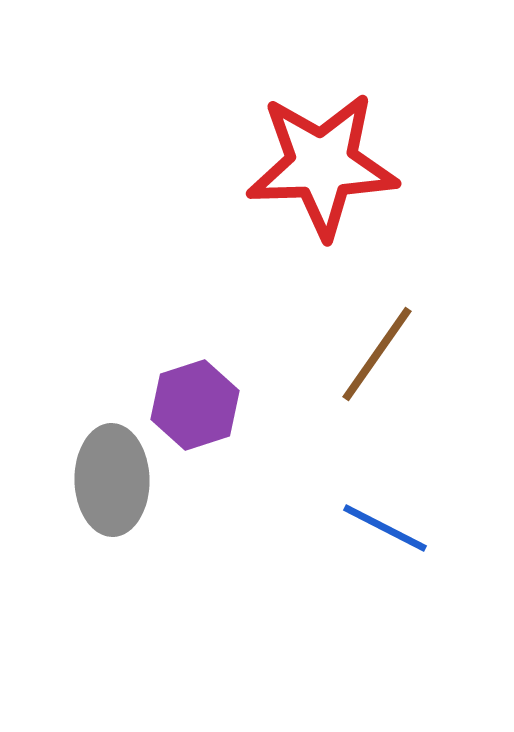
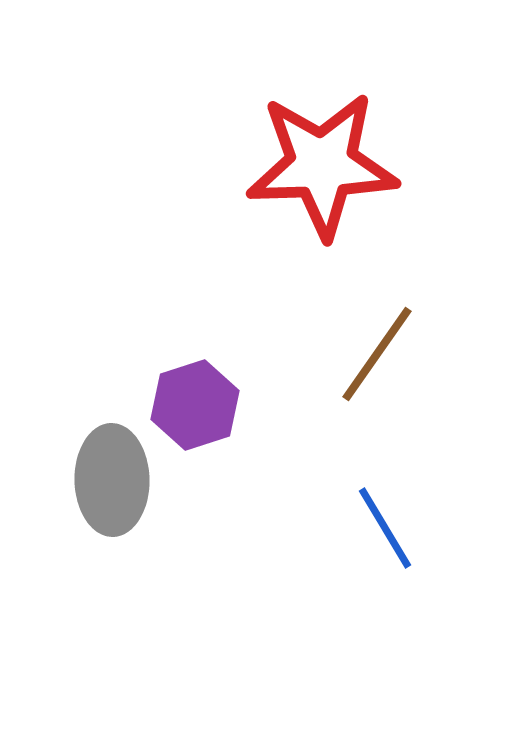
blue line: rotated 32 degrees clockwise
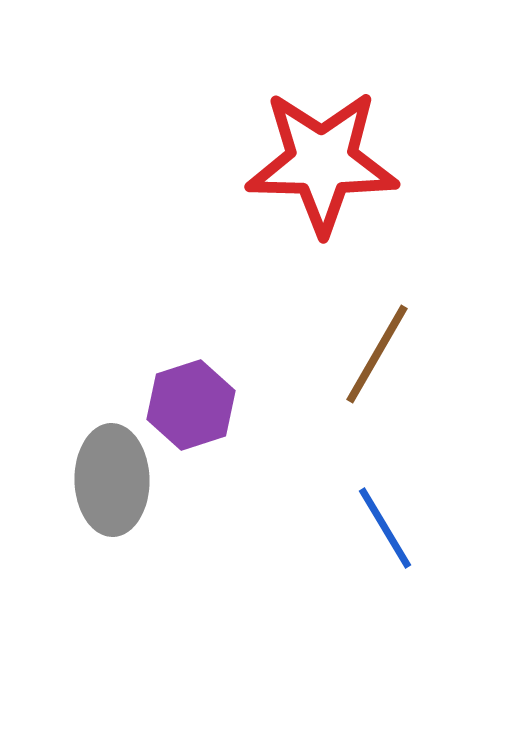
red star: moved 3 px up; rotated 3 degrees clockwise
brown line: rotated 5 degrees counterclockwise
purple hexagon: moved 4 px left
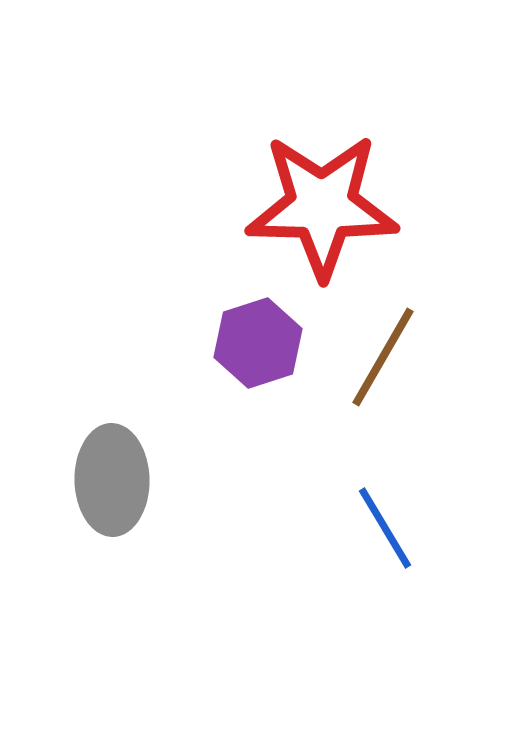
red star: moved 44 px down
brown line: moved 6 px right, 3 px down
purple hexagon: moved 67 px right, 62 px up
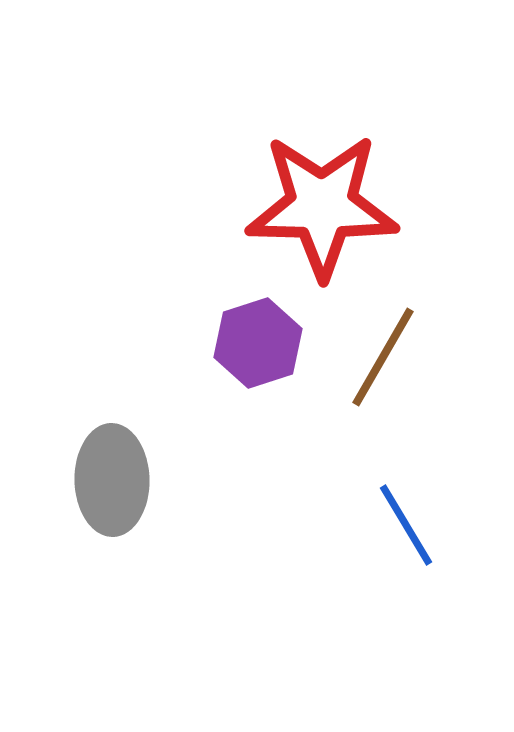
blue line: moved 21 px right, 3 px up
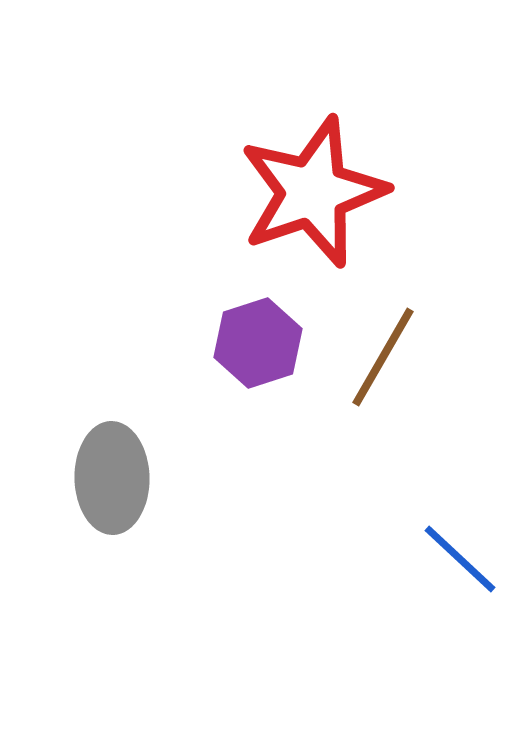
red star: moved 9 px left, 14 px up; rotated 20 degrees counterclockwise
gray ellipse: moved 2 px up
blue line: moved 54 px right, 34 px down; rotated 16 degrees counterclockwise
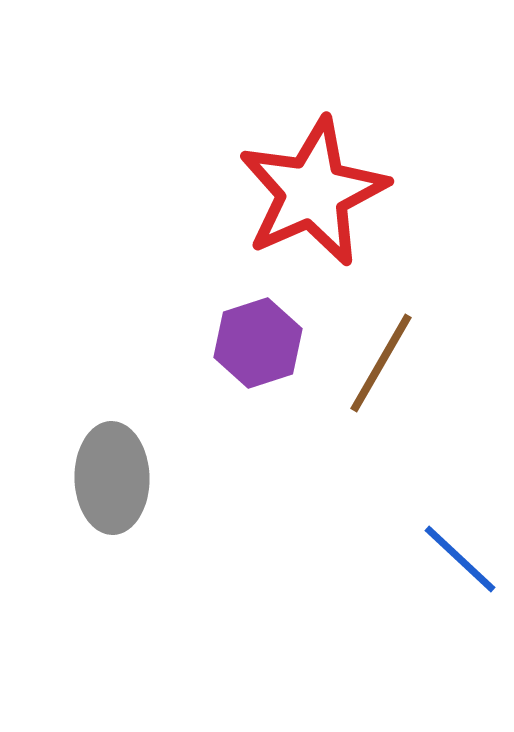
red star: rotated 5 degrees counterclockwise
brown line: moved 2 px left, 6 px down
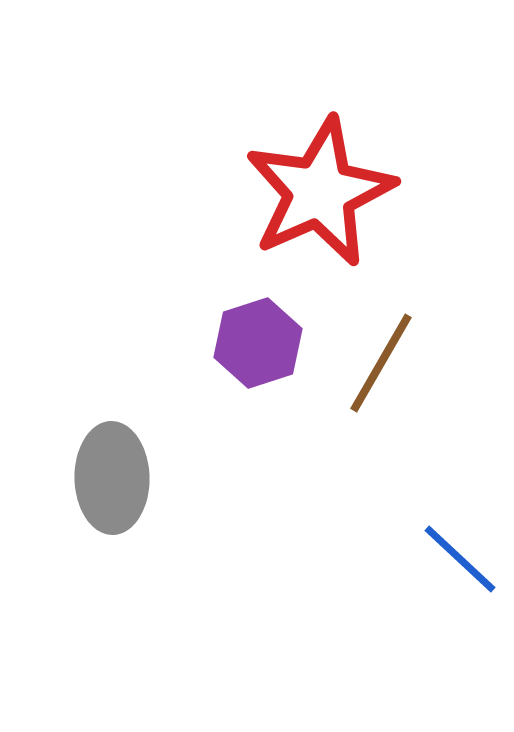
red star: moved 7 px right
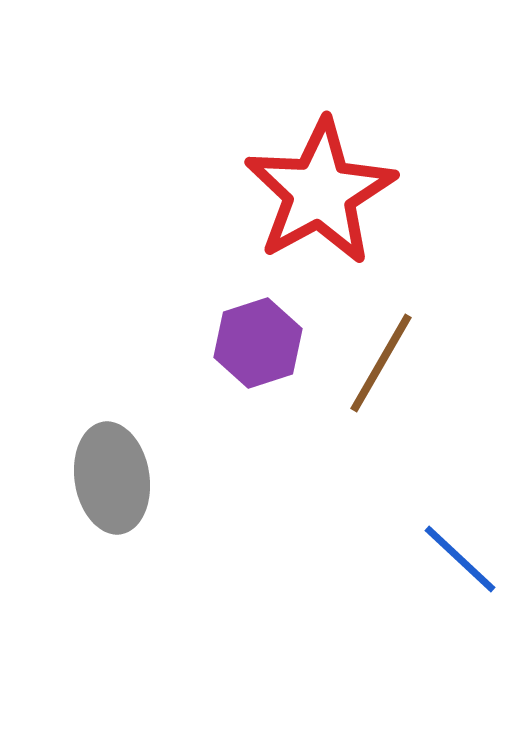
red star: rotated 5 degrees counterclockwise
gray ellipse: rotated 8 degrees counterclockwise
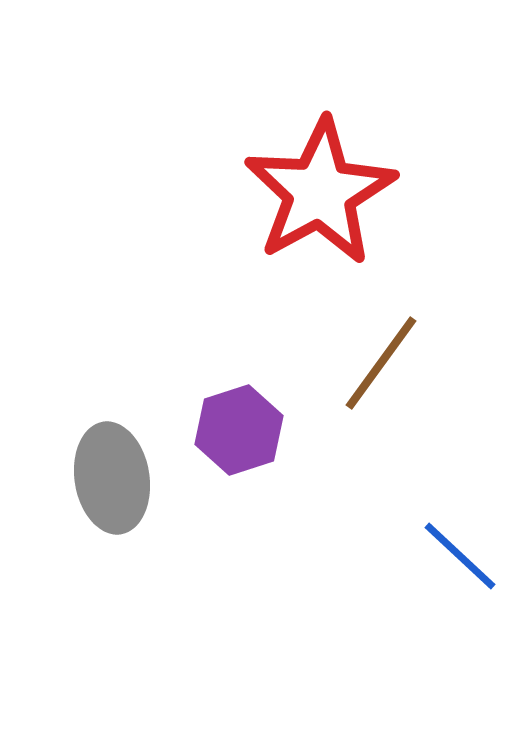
purple hexagon: moved 19 px left, 87 px down
brown line: rotated 6 degrees clockwise
blue line: moved 3 px up
